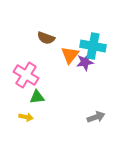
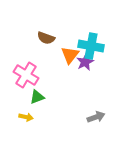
cyan cross: moved 2 px left
purple star: rotated 18 degrees counterclockwise
green triangle: rotated 14 degrees counterclockwise
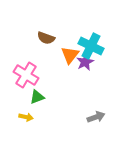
cyan cross: rotated 15 degrees clockwise
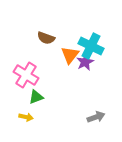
green triangle: moved 1 px left
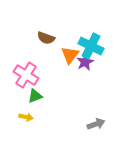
green triangle: moved 1 px left, 1 px up
gray arrow: moved 7 px down
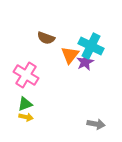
green triangle: moved 10 px left, 8 px down
gray arrow: rotated 30 degrees clockwise
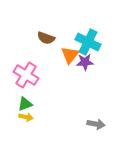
cyan cross: moved 3 px left, 4 px up
purple star: rotated 24 degrees clockwise
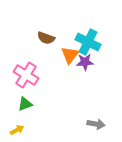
yellow arrow: moved 9 px left, 13 px down; rotated 40 degrees counterclockwise
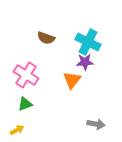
orange triangle: moved 2 px right, 25 px down
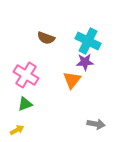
cyan cross: moved 1 px up
